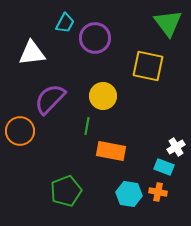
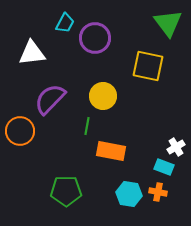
green pentagon: rotated 20 degrees clockwise
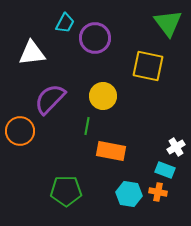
cyan rectangle: moved 1 px right, 3 px down
